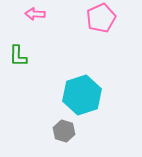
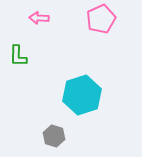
pink arrow: moved 4 px right, 4 px down
pink pentagon: moved 1 px down
gray hexagon: moved 10 px left, 5 px down
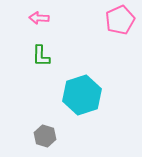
pink pentagon: moved 19 px right, 1 px down
green L-shape: moved 23 px right
gray hexagon: moved 9 px left
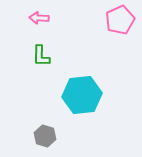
cyan hexagon: rotated 12 degrees clockwise
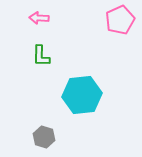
gray hexagon: moved 1 px left, 1 px down
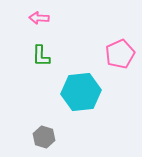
pink pentagon: moved 34 px down
cyan hexagon: moved 1 px left, 3 px up
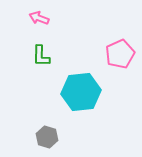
pink arrow: rotated 18 degrees clockwise
gray hexagon: moved 3 px right
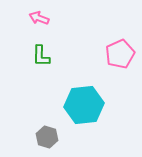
cyan hexagon: moved 3 px right, 13 px down
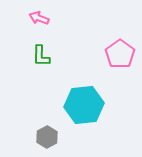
pink pentagon: rotated 12 degrees counterclockwise
gray hexagon: rotated 15 degrees clockwise
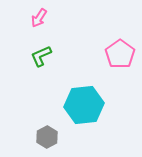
pink arrow: rotated 78 degrees counterclockwise
green L-shape: rotated 65 degrees clockwise
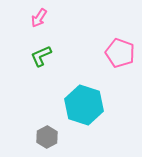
pink pentagon: moved 1 px up; rotated 16 degrees counterclockwise
cyan hexagon: rotated 24 degrees clockwise
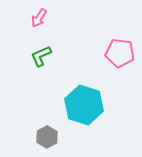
pink pentagon: rotated 12 degrees counterclockwise
